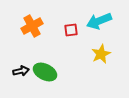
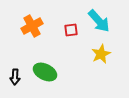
cyan arrow: rotated 110 degrees counterclockwise
black arrow: moved 6 px left, 6 px down; rotated 105 degrees clockwise
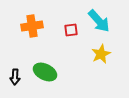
orange cross: rotated 20 degrees clockwise
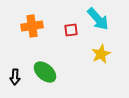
cyan arrow: moved 1 px left, 2 px up
green ellipse: rotated 15 degrees clockwise
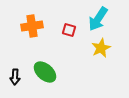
cyan arrow: rotated 75 degrees clockwise
red square: moved 2 px left; rotated 24 degrees clockwise
yellow star: moved 6 px up
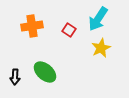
red square: rotated 16 degrees clockwise
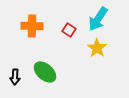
orange cross: rotated 10 degrees clockwise
yellow star: moved 4 px left; rotated 12 degrees counterclockwise
